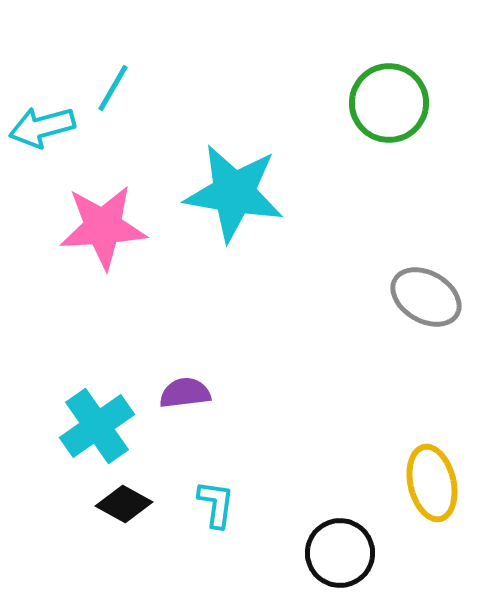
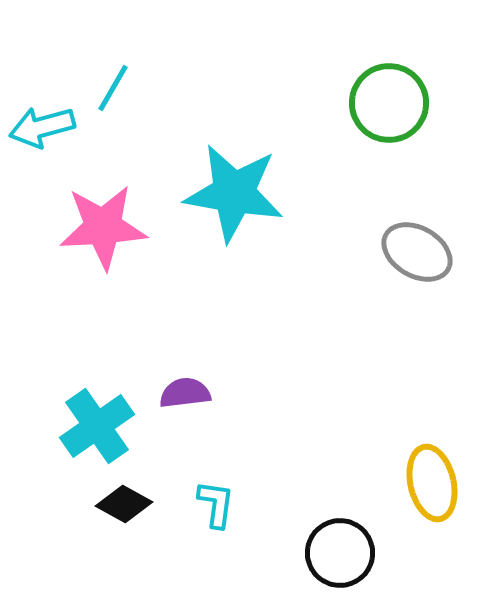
gray ellipse: moved 9 px left, 45 px up
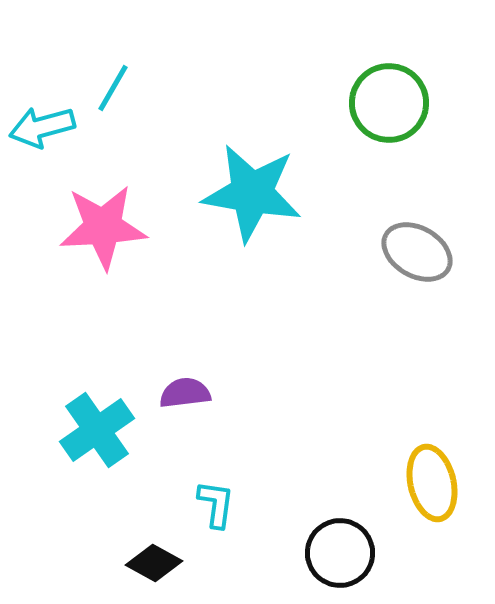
cyan star: moved 18 px right
cyan cross: moved 4 px down
black diamond: moved 30 px right, 59 px down
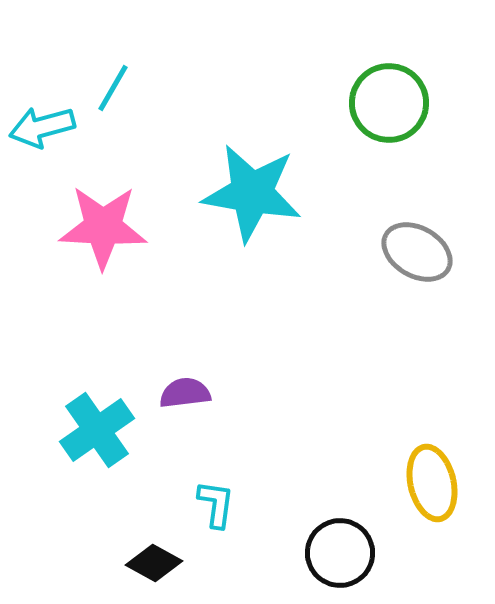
pink star: rotated 6 degrees clockwise
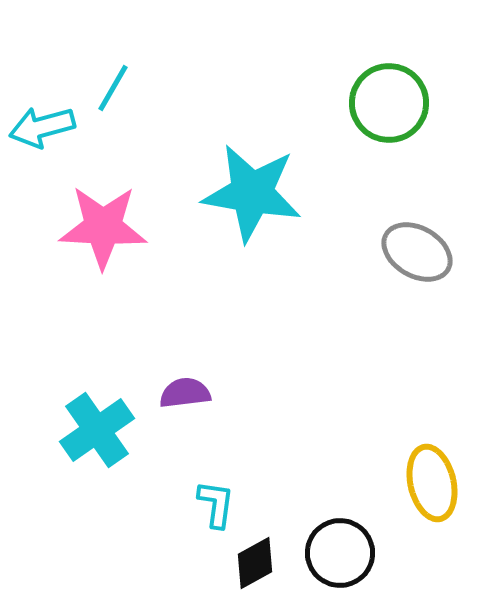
black diamond: moved 101 px right; rotated 58 degrees counterclockwise
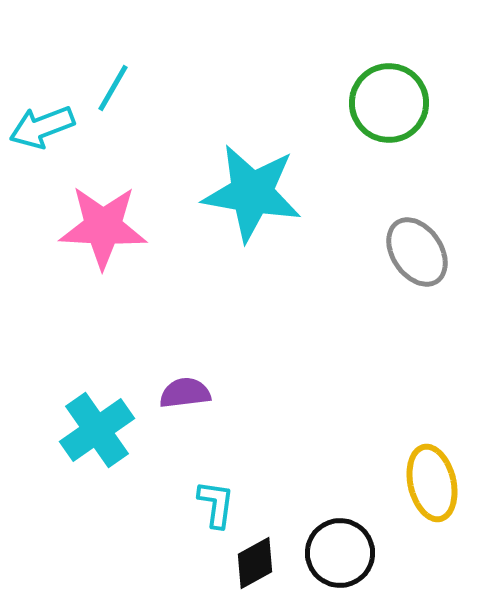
cyan arrow: rotated 6 degrees counterclockwise
gray ellipse: rotated 26 degrees clockwise
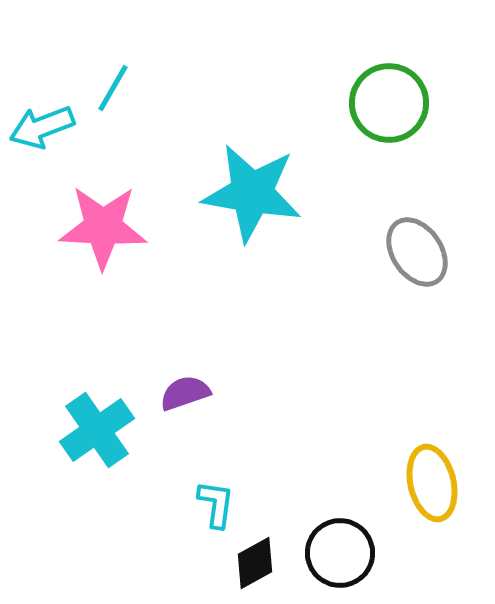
purple semicircle: rotated 12 degrees counterclockwise
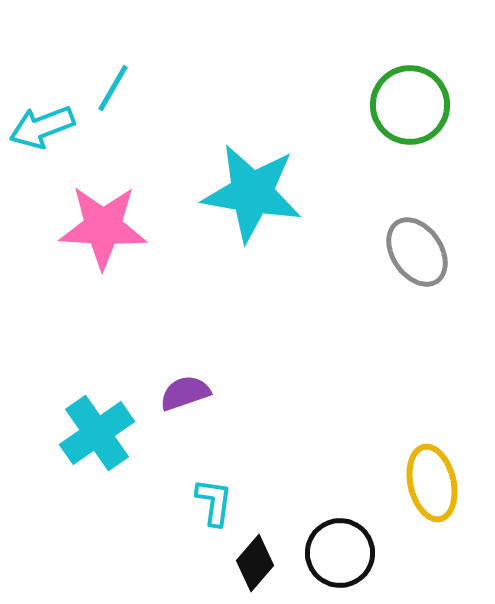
green circle: moved 21 px right, 2 px down
cyan cross: moved 3 px down
cyan L-shape: moved 2 px left, 2 px up
black diamond: rotated 20 degrees counterclockwise
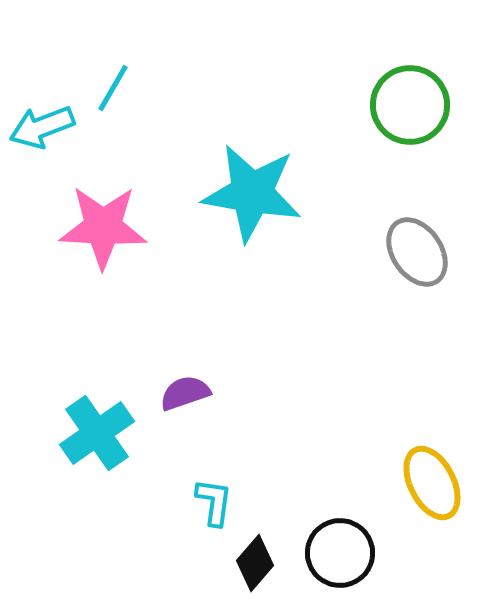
yellow ellipse: rotated 14 degrees counterclockwise
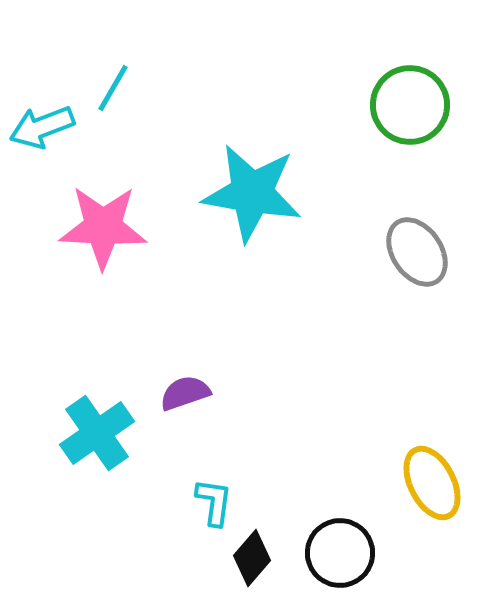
black diamond: moved 3 px left, 5 px up
